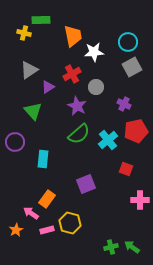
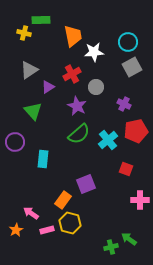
orange rectangle: moved 16 px right, 1 px down
green arrow: moved 3 px left, 8 px up
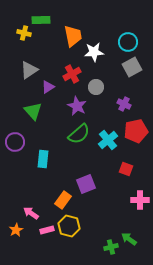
yellow hexagon: moved 1 px left, 3 px down
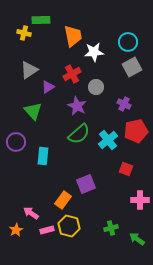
purple circle: moved 1 px right
cyan rectangle: moved 3 px up
green arrow: moved 8 px right
green cross: moved 19 px up
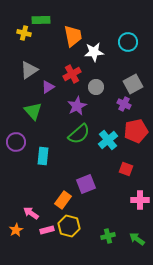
gray square: moved 1 px right, 17 px down
purple star: rotated 18 degrees clockwise
green cross: moved 3 px left, 8 px down
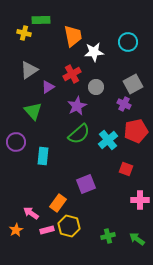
orange rectangle: moved 5 px left, 3 px down
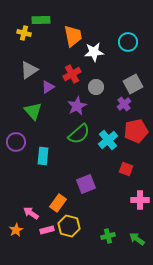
purple cross: rotated 24 degrees clockwise
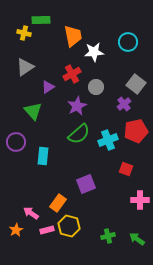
gray triangle: moved 4 px left, 3 px up
gray square: moved 3 px right; rotated 24 degrees counterclockwise
cyan cross: rotated 18 degrees clockwise
